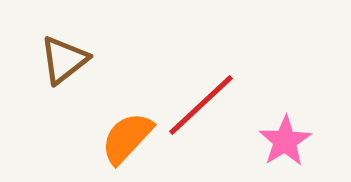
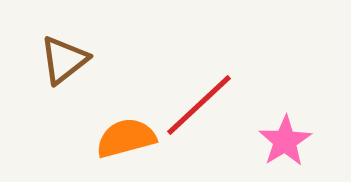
red line: moved 2 px left
orange semicircle: moved 1 px left; rotated 32 degrees clockwise
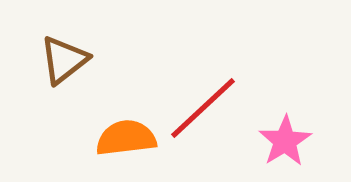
red line: moved 4 px right, 3 px down
orange semicircle: rotated 8 degrees clockwise
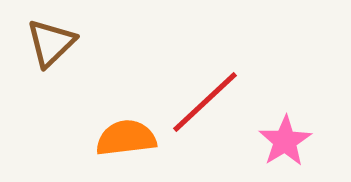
brown triangle: moved 13 px left, 17 px up; rotated 6 degrees counterclockwise
red line: moved 2 px right, 6 px up
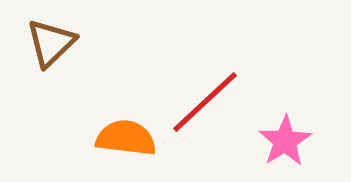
orange semicircle: rotated 14 degrees clockwise
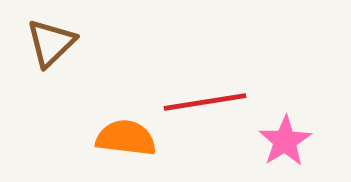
red line: rotated 34 degrees clockwise
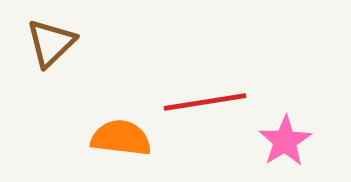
orange semicircle: moved 5 px left
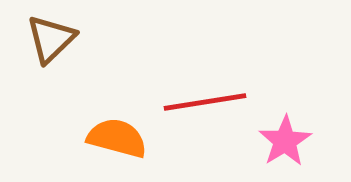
brown triangle: moved 4 px up
orange semicircle: moved 4 px left; rotated 8 degrees clockwise
